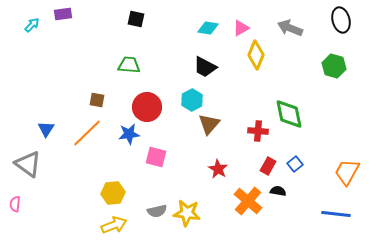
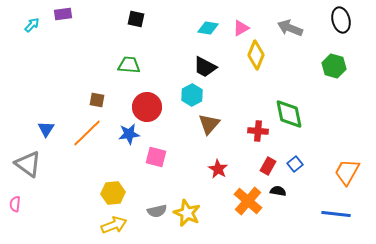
cyan hexagon: moved 5 px up
yellow star: rotated 16 degrees clockwise
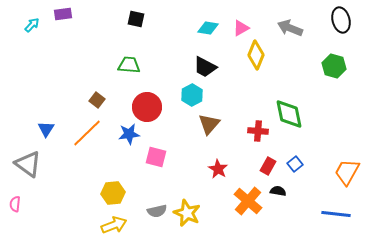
brown square: rotated 28 degrees clockwise
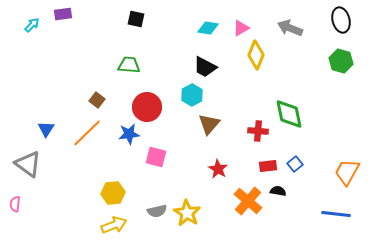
green hexagon: moved 7 px right, 5 px up
red rectangle: rotated 54 degrees clockwise
yellow star: rotated 8 degrees clockwise
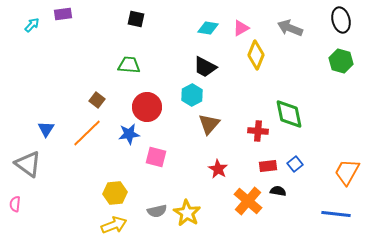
yellow hexagon: moved 2 px right
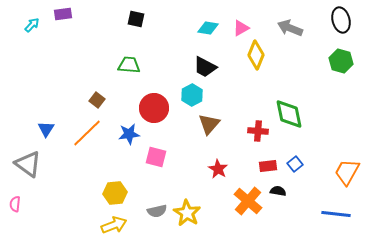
red circle: moved 7 px right, 1 px down
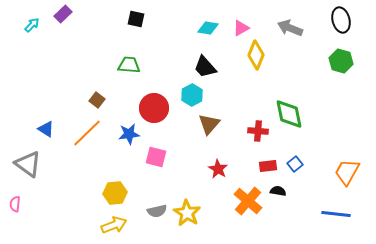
purple rectangle: rotated 36 degrees counterclockwise
black trapezoid: rotated 20 degrees clockwise
blue triangle: rotated 30 degrees counterclockwise
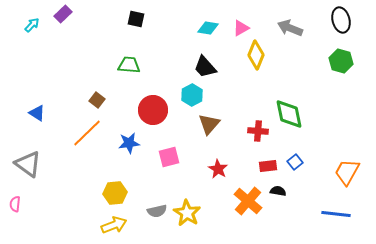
red circle: moved 1 px left, 2 px down
blue triangle: moved 9 px left, 16 px up
blue star: moved 9 px down
pink square: moved 13 px right; rotated 30 degrees counterclockwise
blue square: moved 2 px up
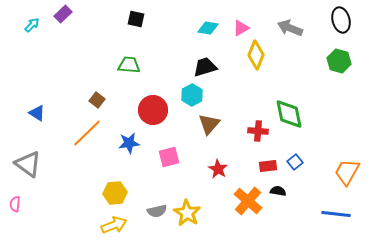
green hexagon: moved 2 px left
black trapezoid: rotated 115 degrees clockwise
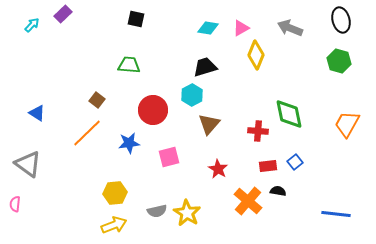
orange trapezoid: moved 48 px up
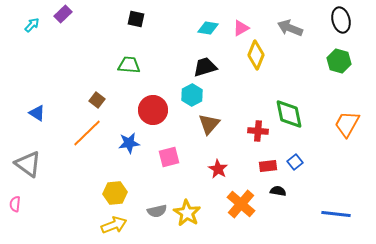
orange cross: moved 7 px left, 3 px down
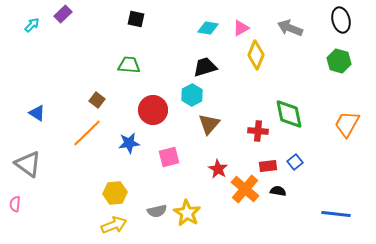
orange cross: moved 4 px right, 15 px up
